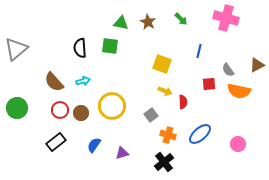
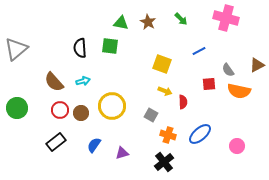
blue line: rotated 48 degrees clockwise
gray square: rotated 24 degrees counterclockwise
pink circle: moved 1 px left, 2 px down
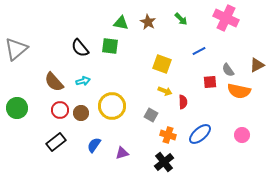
pink cross: rotated 10 degrees clockwise
black semicircle: rotated 36 degrees counterclockwise
red square: moved 1 px right, 2 px up
pink circle: moved 5 px right, 11 px up
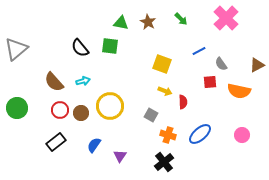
pink cross: rotated 20 degrees clockwise
gray semicircle: moved 7 px left, 6 px up
yellow circle: moved 2 px left
purple triangle: moved 2 px left, 3 px down; rotated 40 degrees counterclockwise
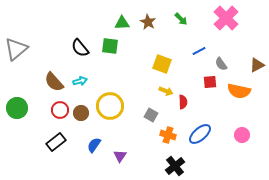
green triangle: moved 1 px right; rotated 14 degrees counterclockwise
cyan arrow: moved 3 px left
yellow arrow: moved 1 px right
black cross: moved 11 px right, 4 px down
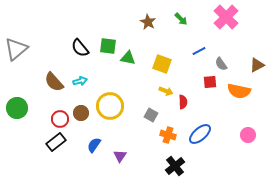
pink cross: moved 1 px up
green triangle: moved 6 px right, 35 px down; rotated 14 degrees clockwise
green square: moved 2 px left
red circle: moved 9 px down
pink circle: moved 6 px right
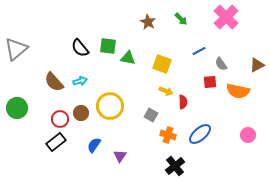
orange semicircle: moved 1 px left
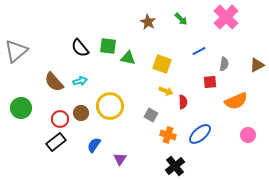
gray triangle: moved 2 px down
gray semicircle: moved 3 px right; rotated 136 degrees counterclockwise
orange semicircle: moved 2 px left, 10 px down; rotated 35 degrees counterclockwise
green circle: moved 4 px right
purple triangle: moved 3 px down
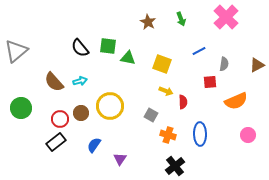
green arrow: rotated 24 degrees clockwise
blue ellipse: rotated 50 degrees counterclockwise
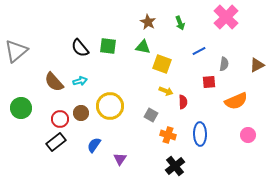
green arrow: moved 1 px left, 4 px down
green triangle: moved 15 px right, 11 px up
red square: moved 1 px left
